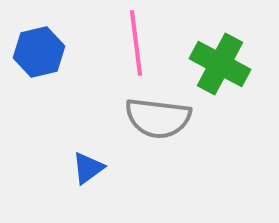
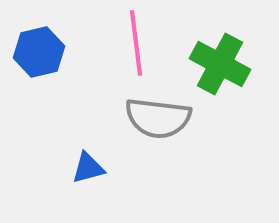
blue triangle: rotated 21 degrees clockwise
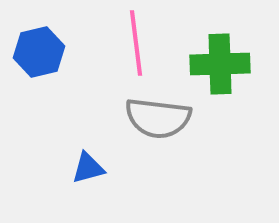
green cross: rotated 30 degrees counterclockwise
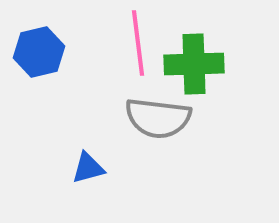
pink line: moved 2 px right
green cross: moved 26 px left
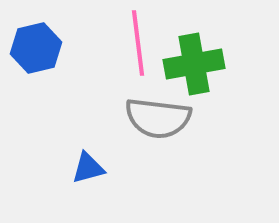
blue hexagon: moved 3 px left, 4 px up
green cross: rotated 8 degrees counterclockwise
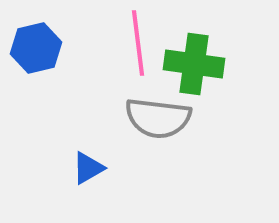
green cross: rotated 18 degrees clockwise
blue triangle: rotated 15 degrees counterclockwise
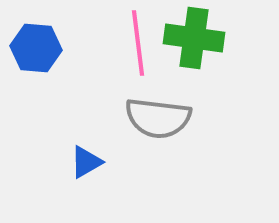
blue hexagon: rotated 18 degrees clockwise
green cross: moved 26 px up
blue triangle: moved 2 px left, 6 px up
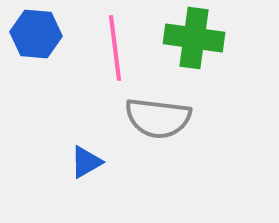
pink line: moved 23 px left, 5 px down
blue hexagon: moved 14 px up
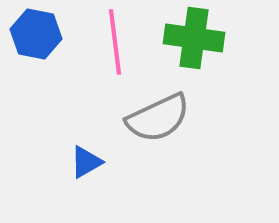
blue hexagon: rotated 6 degrees clockwise
pink line: moved 6 px up
gray semicircle: rotated 32 degrees counterclockwise
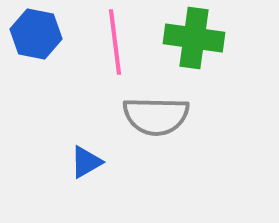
gray semicircle: moved 2 px left, 2 px up; rotated 26 degrees clockwise
